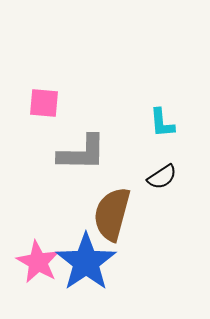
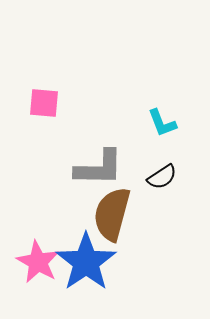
cyan L-shape: rotated 16 degrees counterclockwise
gray L-shape: moved 17 px right, 15 px down
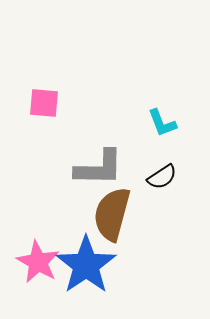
blue star: moved 3 px down
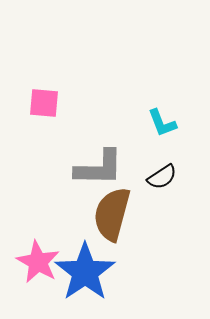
blue star: moved 1 px left, 7 px down
